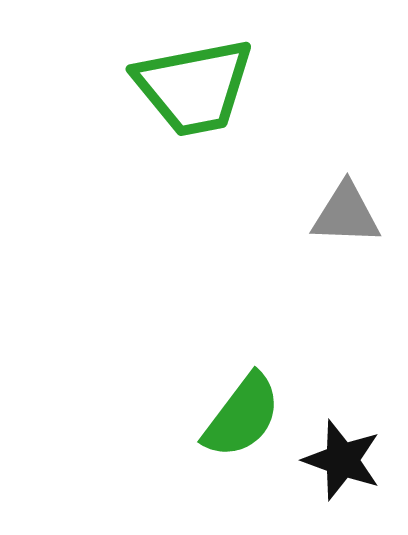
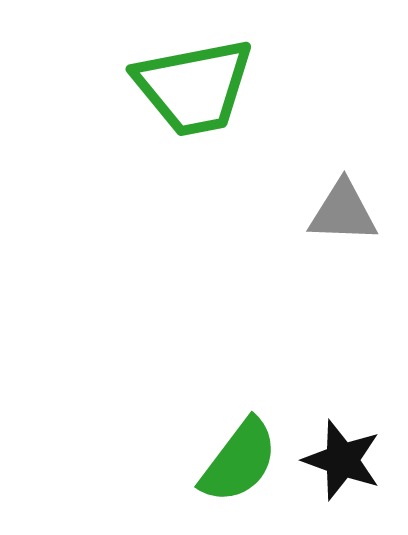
gray triangle: moved 3 px left, 2 px up
green semicircle: moved 3 px left, 45 px down
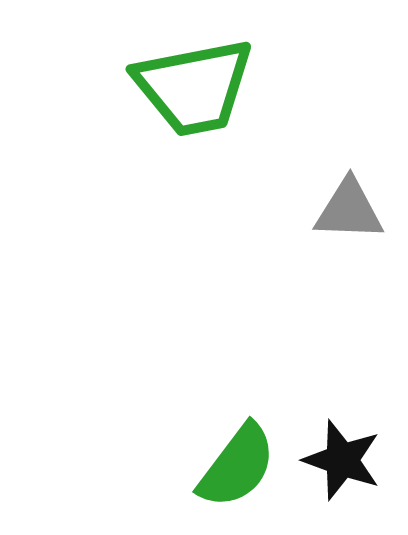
gray triangle: moved 6 px right, 2 px up
green semicircle: moved 2 px left, 5 px down
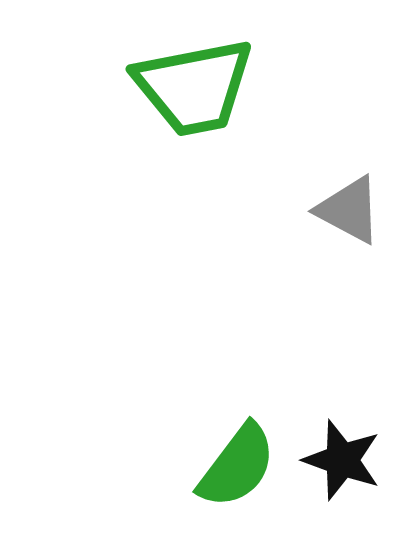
gray triangle: rotated 26 degrees clockwise
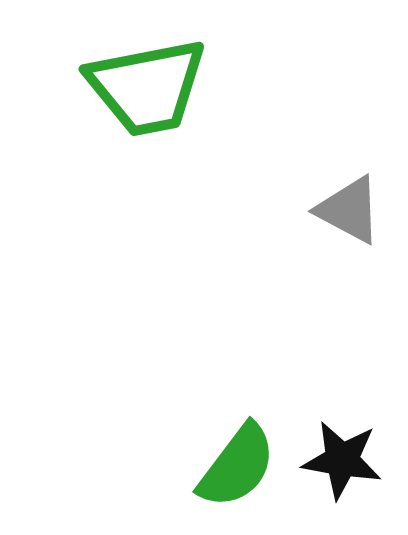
green trapezoid: moved 47 px left
black star: rotated 10 degrees counterclockwise
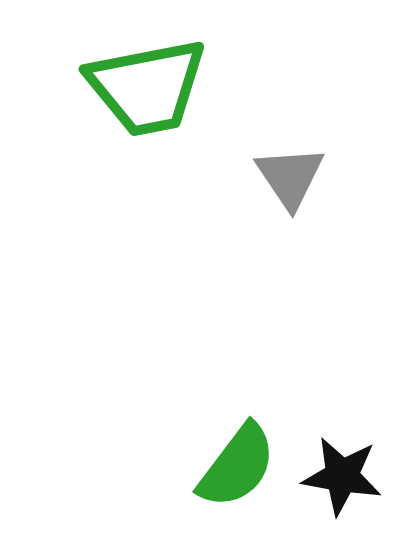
gray triangle: moved 59 px left, 33 px up; rotated 28 degrees clockwise
black star: moved 16 px down
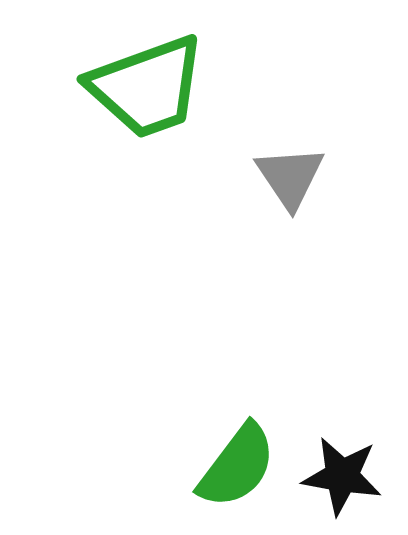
green trapezoid: rotated 9 degrees counterclockwise
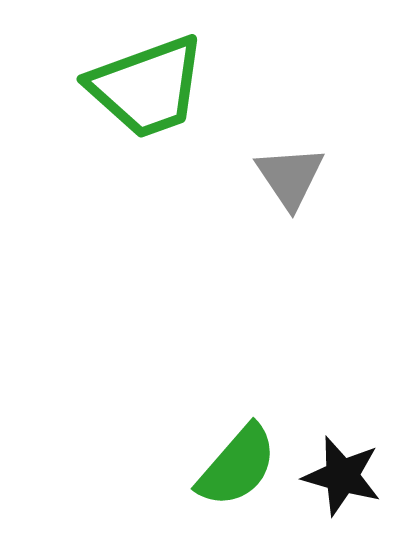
green semicircle: rotated 4 degrees clockwise
black star: rotated 6 degrees clockwise
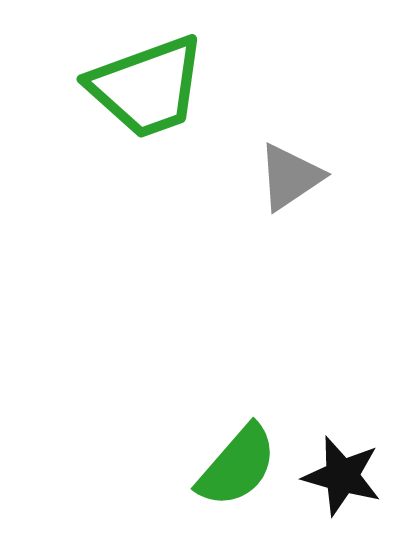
gray triangle: rotated 30 degrees clockwise
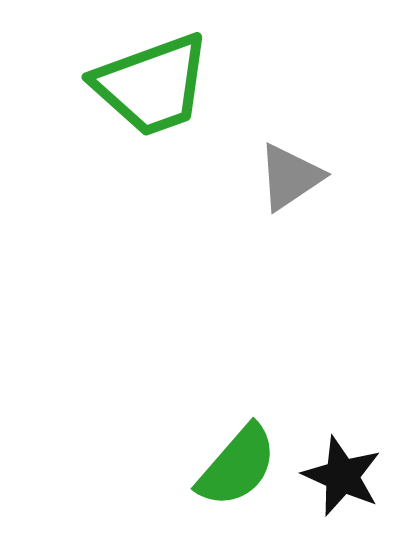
green trapezoid: moved 5 px right, 2 px up
black star: rotated 8 degrees clockwise
